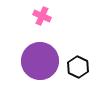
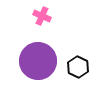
purple circle: moved 2 px left
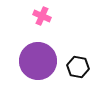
black hexagon: rotated 15 degrees counterclockwise
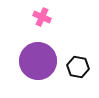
pink cross: moved 1 px down
